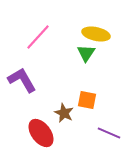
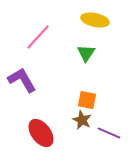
yellow ellipse: moved 1 px left, 14 px up
brown star: moved 18 px right, 7 px down
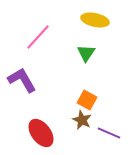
orange square: rotated 18 degrees clockwise
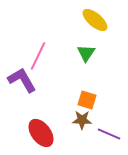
yellow ellipse: rotated 28 degrees clockwise
pink line: moved 19 px down; rotated 16 degrees counterclockwise
orange square: rotated 12 degrees counterclockwise
brown star: rotated 24 degrees counterclockwise
purple line: moved 1 px down
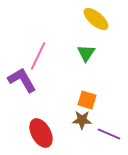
yellow ellipse: moved 1 px right, 1 px up
red ellipse: rotated 8 degrees clockwise
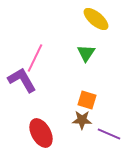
pink line: moved 3 px left, 2 px down
